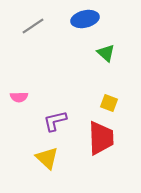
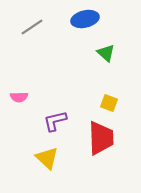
gray line: moved 1 px left, 1 px down
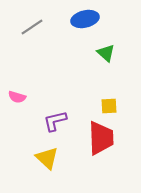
pink semicircle: moved 2 px left; rotated 18 degrees clockwise
yellow square: moved 3 px down; rotated 24 degrees counterclockwise
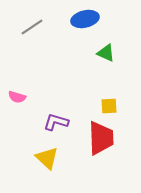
green triangle: rotated 18 degrees counterclockwise
purple L-shape: moved 1 px right, 1 px down; rotated 30 degrees clockwise
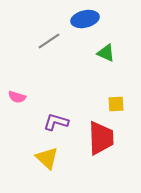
gray line: moved 17 px right, 14 px down
yellow square: moved 7 px right, 2 px up
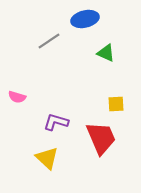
red trapezoid: rotated 21 degrees counterclockwise
